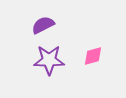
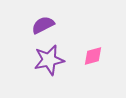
purple star: rotated 12 degrees counterclockwise
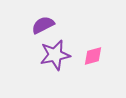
purple star: moved 6 px right, 5 px up
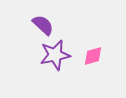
purple semicircle: rotated 70 degrees clockwise
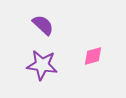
purple star: moved 13 px left, 10 px down; rotated 20 degrees clockwise
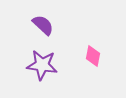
pink diamond: rotated 65 degrees counterclockwise
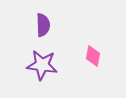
purple semicircle: rotated 45 degrees clockwise
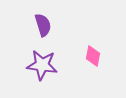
purple semicircle: rotated 15 degrees counterclockwise
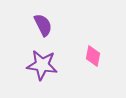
purple semicircle: rotated 10 degrees counterclockwise
